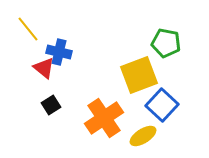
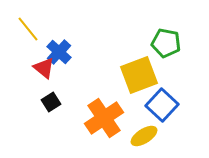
blue cross: rotated 30 degrees clockwise
black square: moved 3 px up
yellow ellipse: moved 1 px right
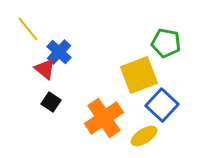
red triangle: moved 1 px right, 1 px down
black square: rotated 24 degrees counterclockwise
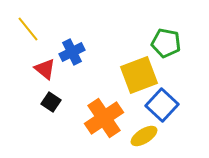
blue cross: moved 13 px right; rotated 20 degrees clockwise
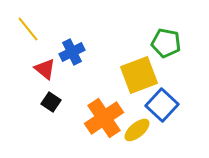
yellow ellipse: moved 7 px left, 6 px up; rotated 8 degrees counterclockwise
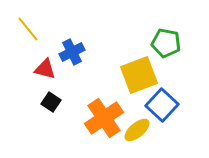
red triangle: rotated 25 degrees counterclockwise
